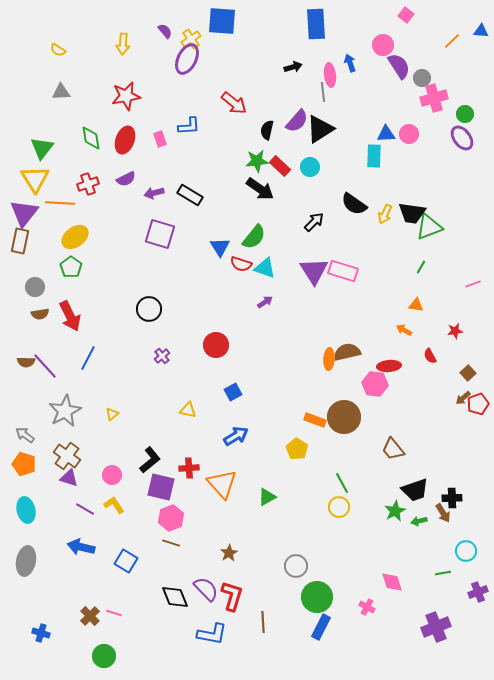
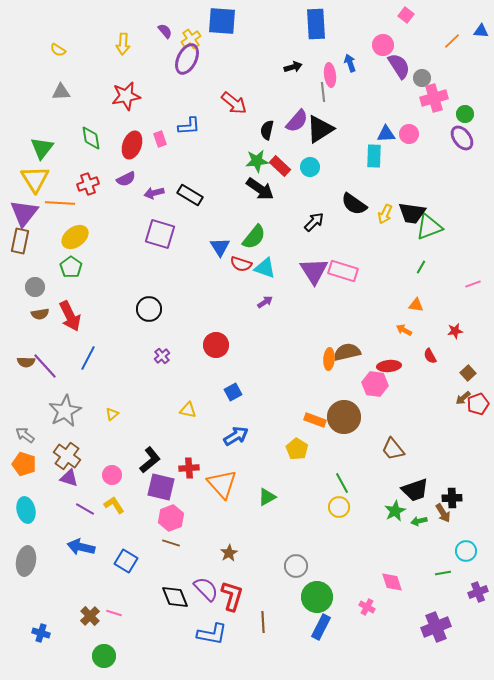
red ellipse at (125, 140): moved 7 px right, 5 px down
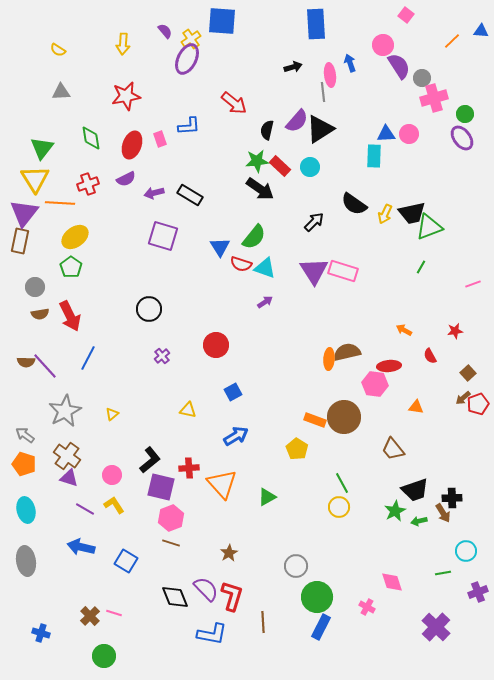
black trapezoid at (412, 213): rotated 20 degrees counterclockwise
purple square at (160, 234): moved 3 px right, 2 px down
orange triangle at (416, 305): moved 102 px down
gray ellipse at (26, 561): rotated 20 degrees counterclockwise
purple cross at (436, 627): rotated 24 degrees counterclockwise
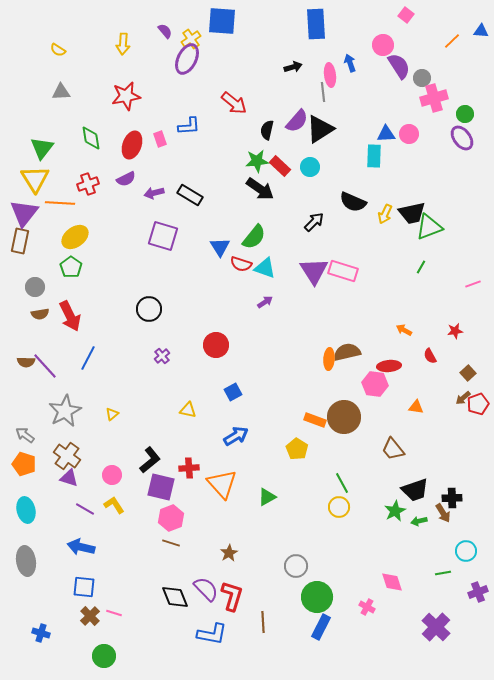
black semicircle at (354, 204): moved 1 px left, 2 px up; rotated 12 degrees counterclockwise
blue square at (126, 561): moved 42 px left, 26 px down; rotated 25 degrees counterclockwise
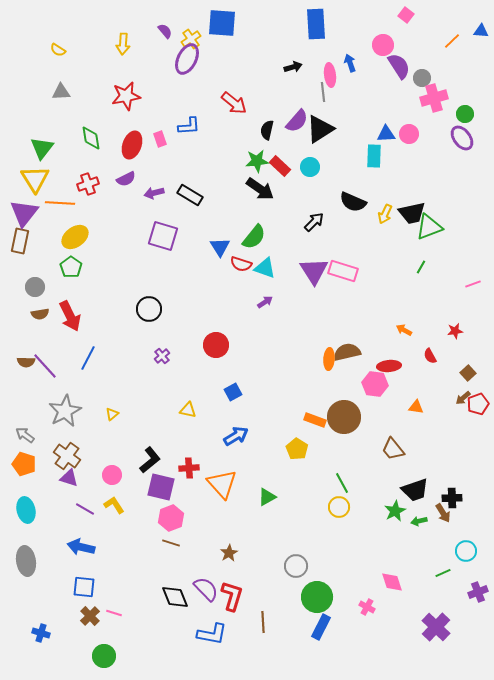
blue square at (222, 21): moved 2 px down
green line at (443, 573): rotated 14 degrees counterclockwise
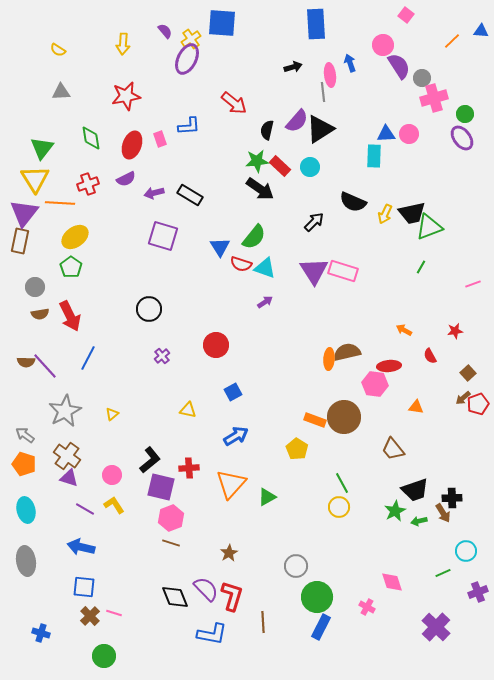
orange triangle at (222, 484): moved 9 px right; rotated 24 degrees clockwise
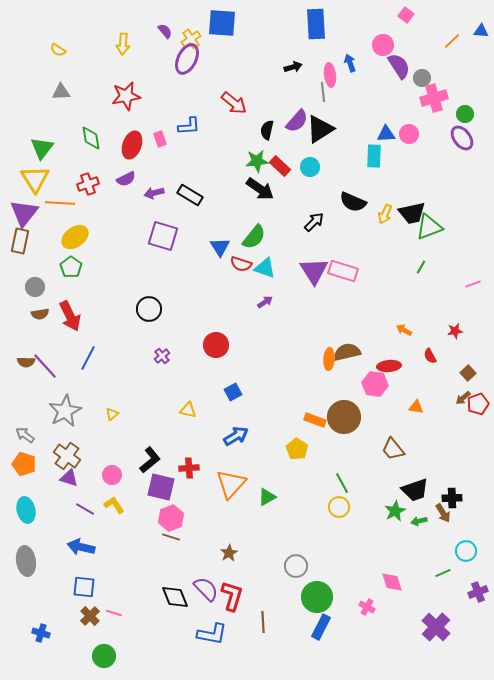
brown line at (171, 543): moved 6 px up
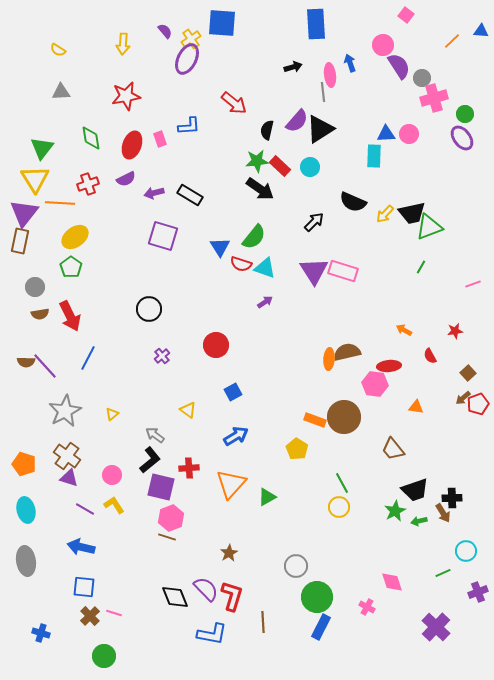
yellow arrow at (385, 214): rotated 18 degrees clockwise
yellow triangle at (188, 410): rotated 24 degrees clockwise
gray arrow at (25, 435): moved 130 px right
brown line at (171, 537): moved 4 px left
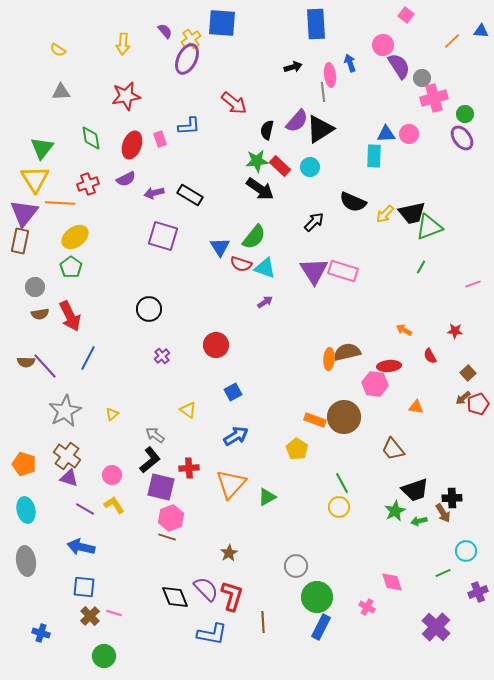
red star at (455, 331): rotated 14 degrees clockwise
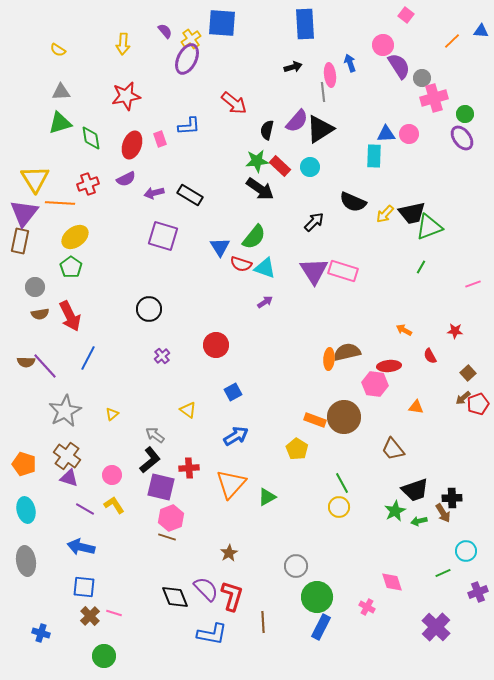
blue rectangle at (316, 24): moved 11 px left
green triangle at (42, 148): moved 18 px right, 25 px up; rotated 35 degrees clockwise
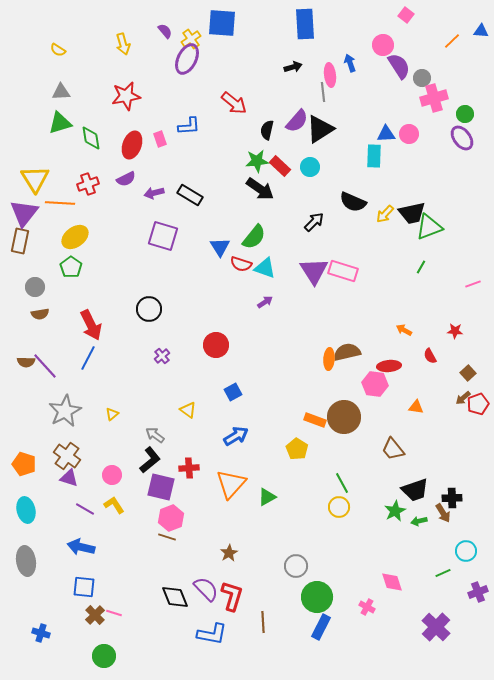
yellow arrow at (123, 44): rotated 20 degrees counterclockwise
red arrow at (70, 316): moved 21 px right, 9 px down
brown cross at (90, 616): moved 5 px right, 1 px up
